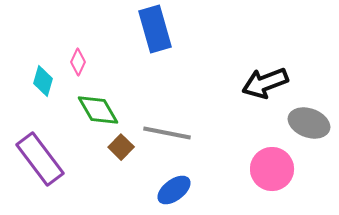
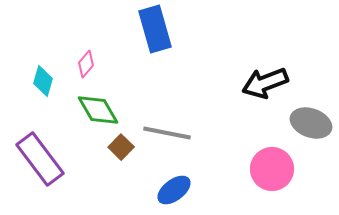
pink diamond: moved 8 px right, 2 px down; rotated 16 degrees clockwise
gray ellipse: moved 2 px right
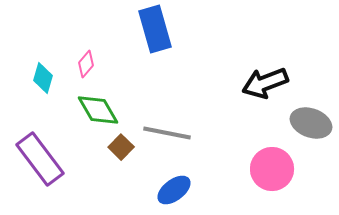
cyan diamond: moved 3 px up
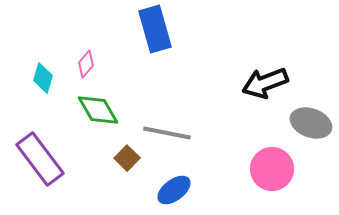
brown square: moved 6 px right, 11 px down
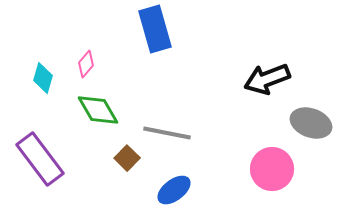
black arrow: moved 2 px right, 4 px up
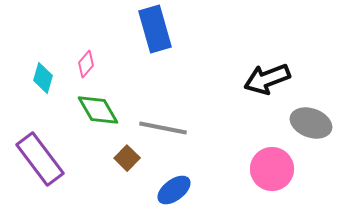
gray line: moved 4 px left, 5 px up
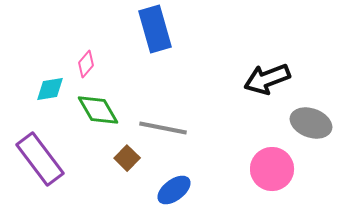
cyan diamond: moved 7 px right, 11 px down; rotated 64 degrees clockwise
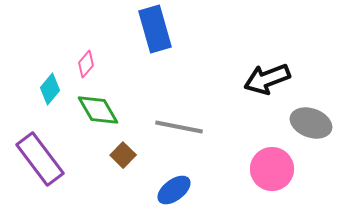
cyan diamond: rotated 40 degrees counterclockwise
gray line: moved 16 px right, 1 px up
brown square: moved 4 px left, 3 px up
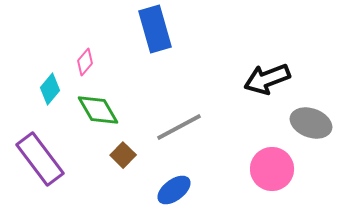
pink diamond: moved 1 px left, 2 px up
gray line: rotated 39 degrees counterclockwise
